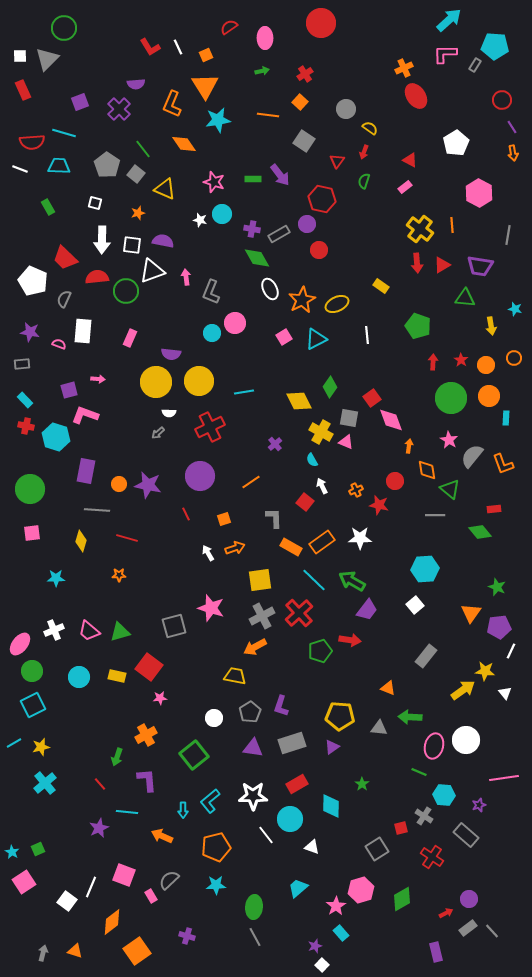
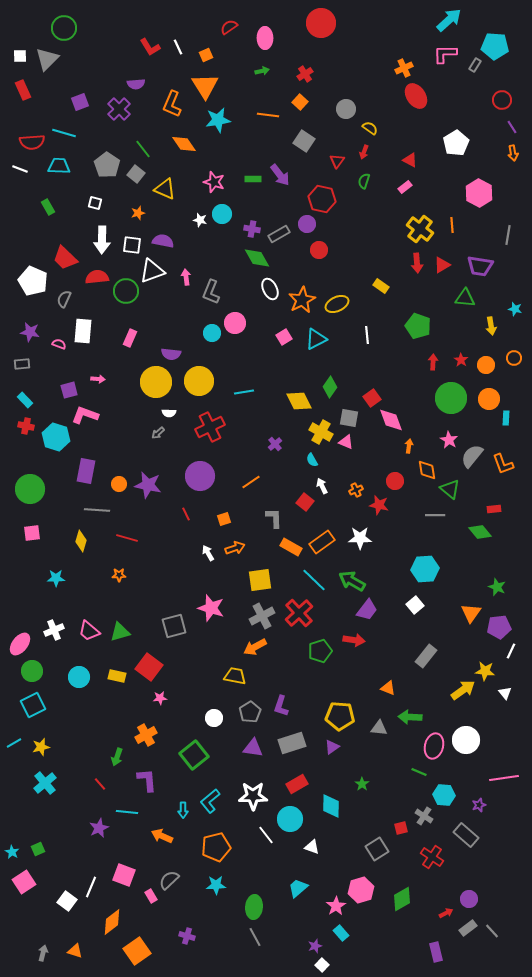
orange circle at (489, 396): moved 3 px down
red arrow at (350, 640): moved 4 px right
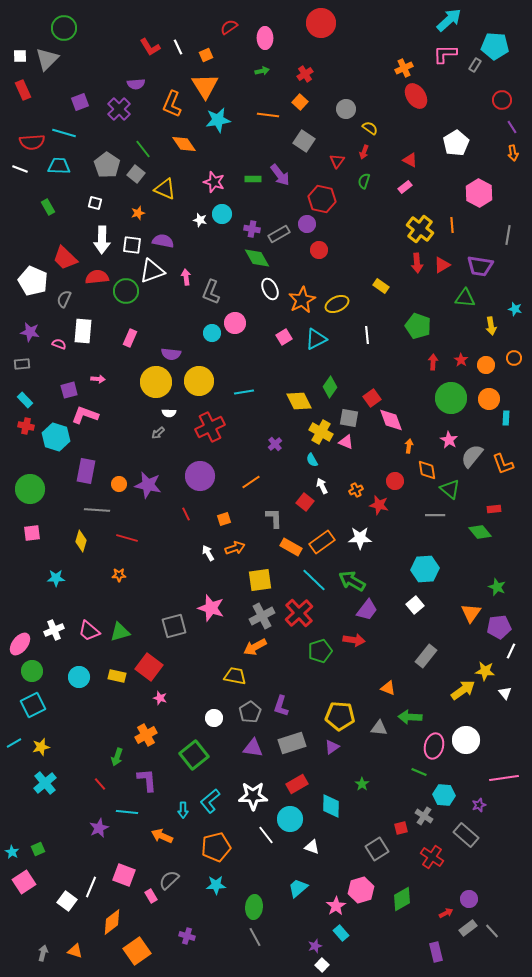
pink star at (160, 698): rotated 24 degrees clockwise
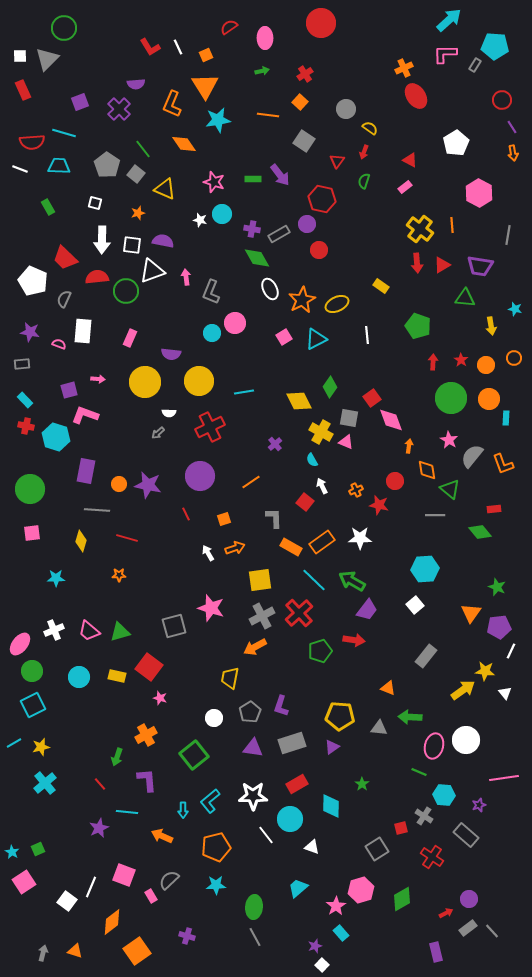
yellow circle at (156, 382): moved 11 px left
yellow trapezoid at (235, 676): moved 5 px left, 2 px down; rotated 90 degrees counterclockwise
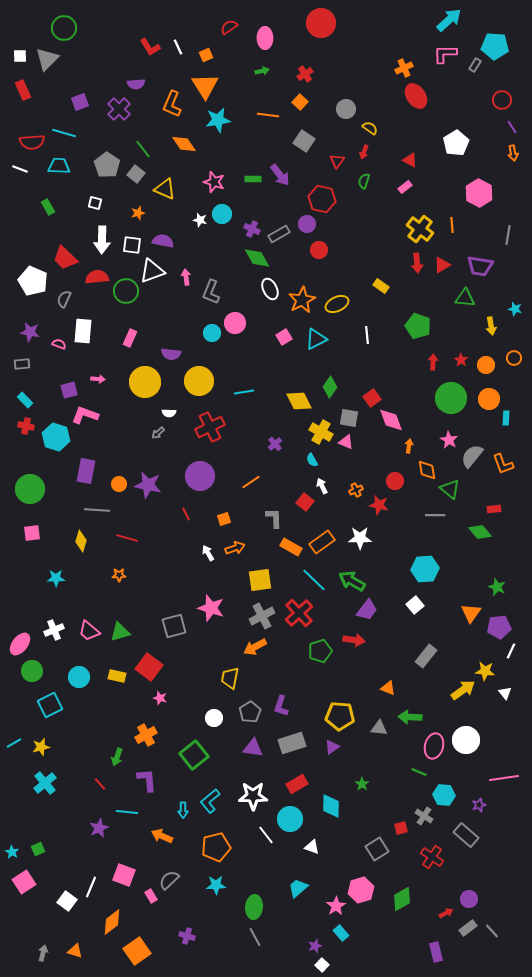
purple cross at (252, 229): rotated 14 degrees clockwise
cyan square at (33, 705): moved 17 px right
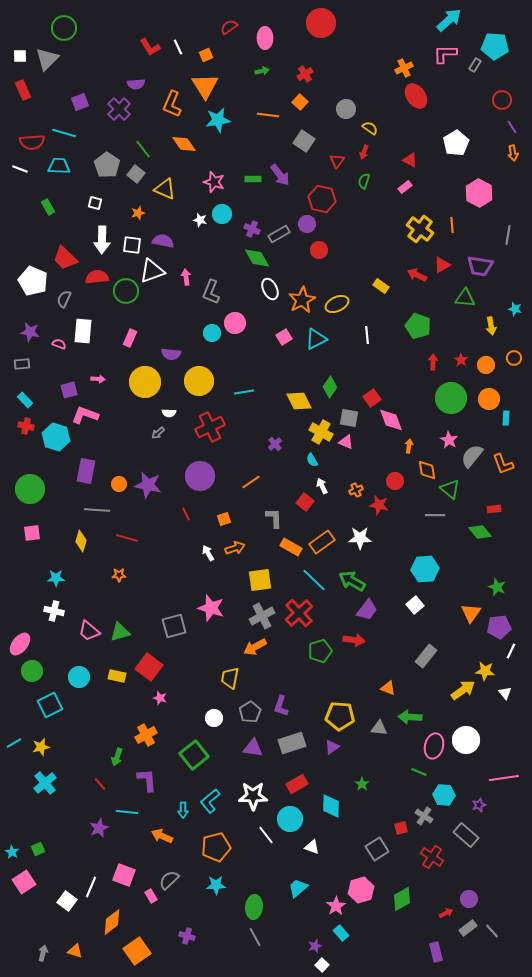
red arrow at (417, 263): moved 12 px down; rotated 120 degrees clockwise
white cross at (54, 630): moved 19 px up; rotated 36 degrees clockwise
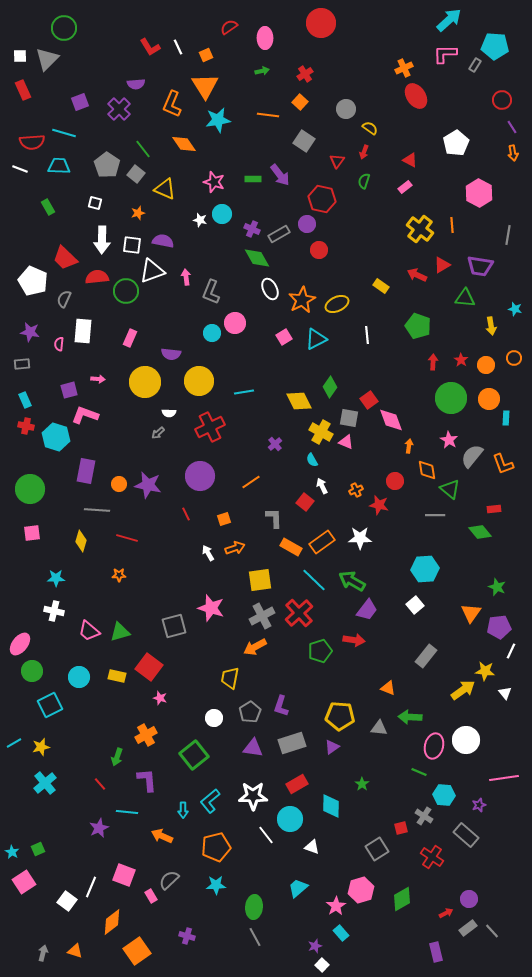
pink semicircle at (59, 344): rotated 104 degrees counterclockwise
red square at (372, 398): moved 3 px left, 2 px down
cyan rectangle at (25, 400): rotated 21 degrees clockwise
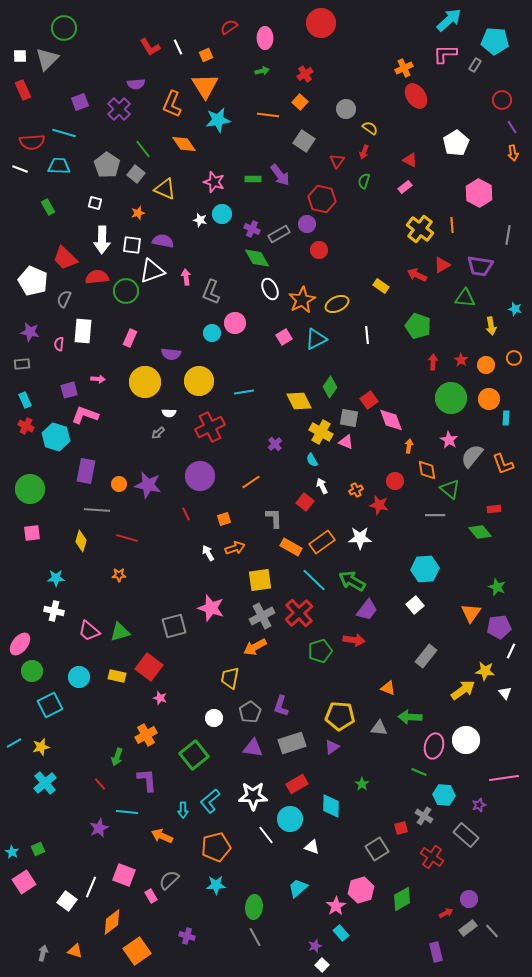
cyan pentagon at (495, 46): moved 5 px up
red cross at (26, 426): rotated 14 degrees clockwise
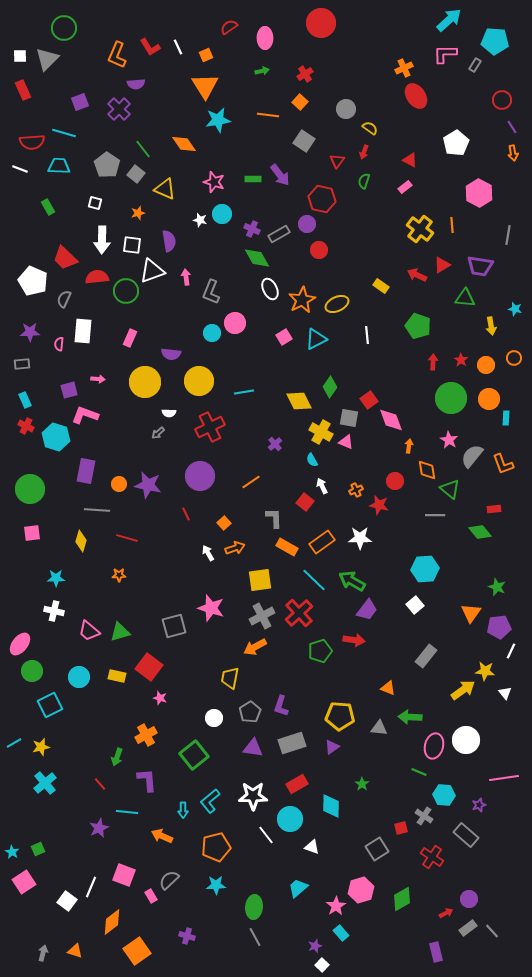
orange L-shape at (172, 104): moved 55 px left, 49 px up
purple semicircle at (163, 241): moved 6 px right; rotated 70 degrees clockwise
purple star at (30, 332): rotated 12 degrees counterclockwise
orange square at (224, 519): moved 4 px down; rotated 24 degrees counterclockwise
orange rectangle at (291, 547): moved 4 px left
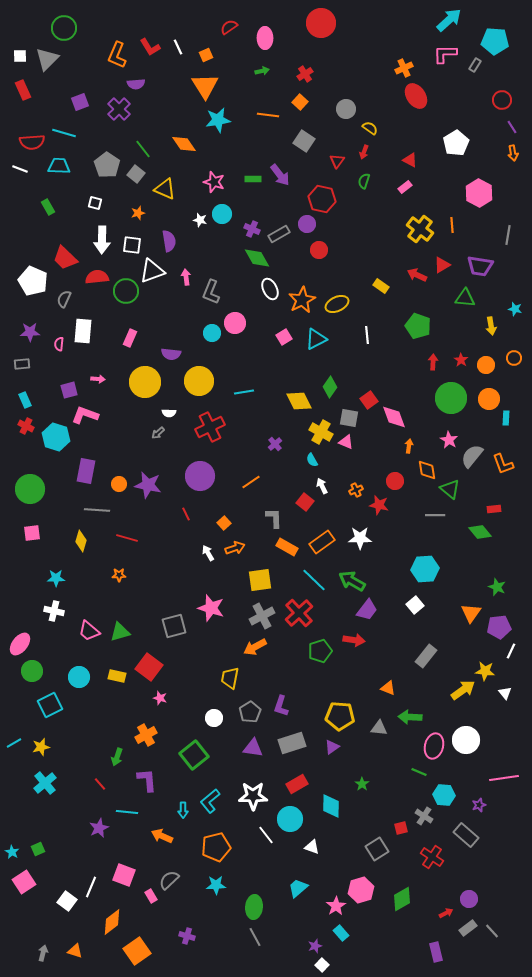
pink diamond at (391, 420): moved 3 px right, 3 px up
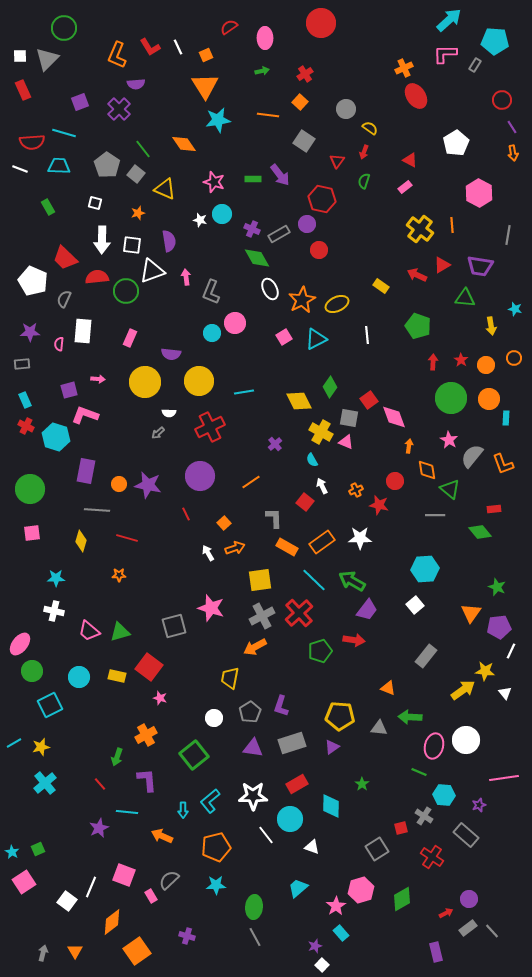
orange triangle at (75, 951): rotated 42 degrees clockwise
